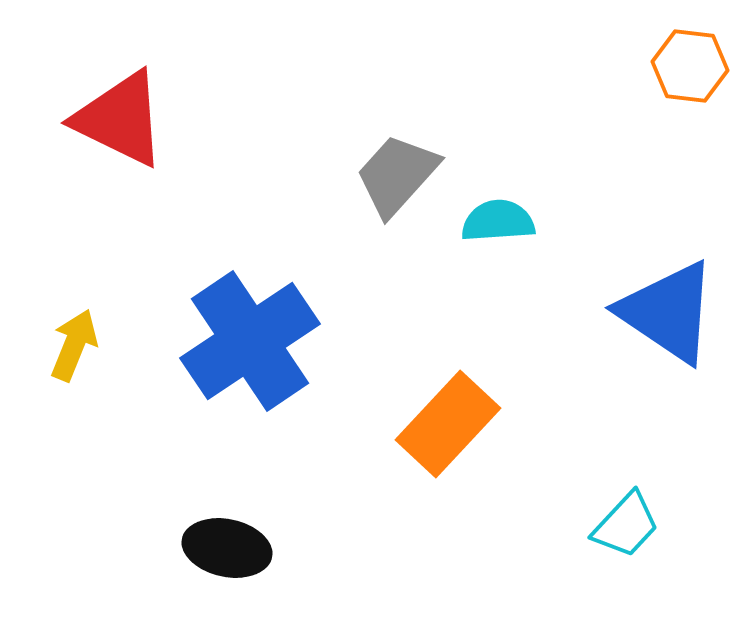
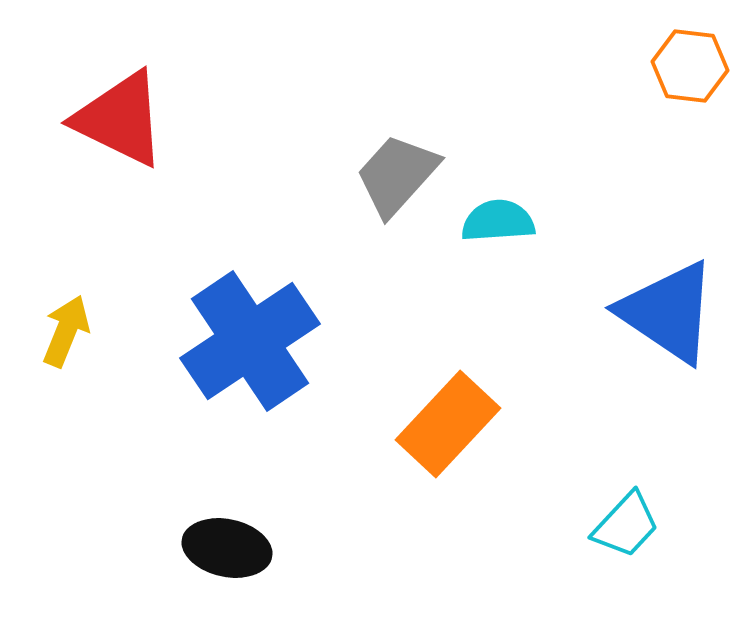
yellow arrow: moved 8 px left, 14 px up
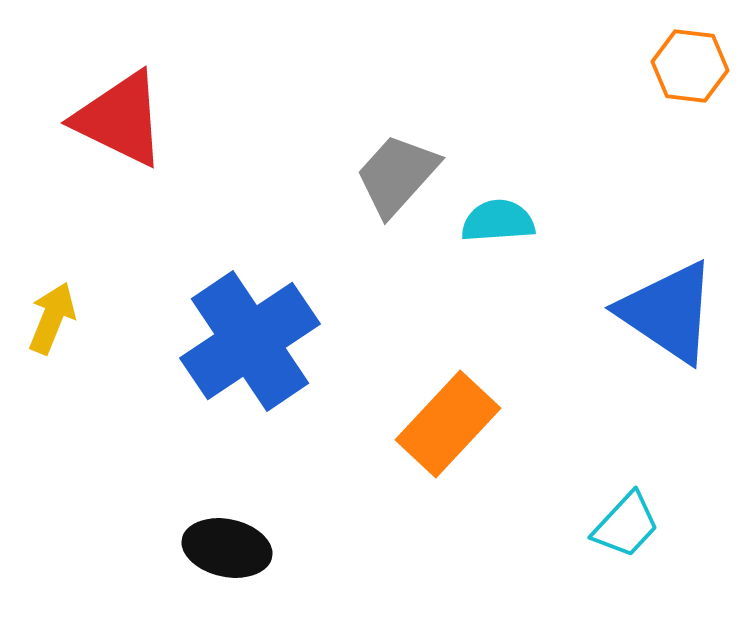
yellow arrow: moved 14 px left, 13 px up
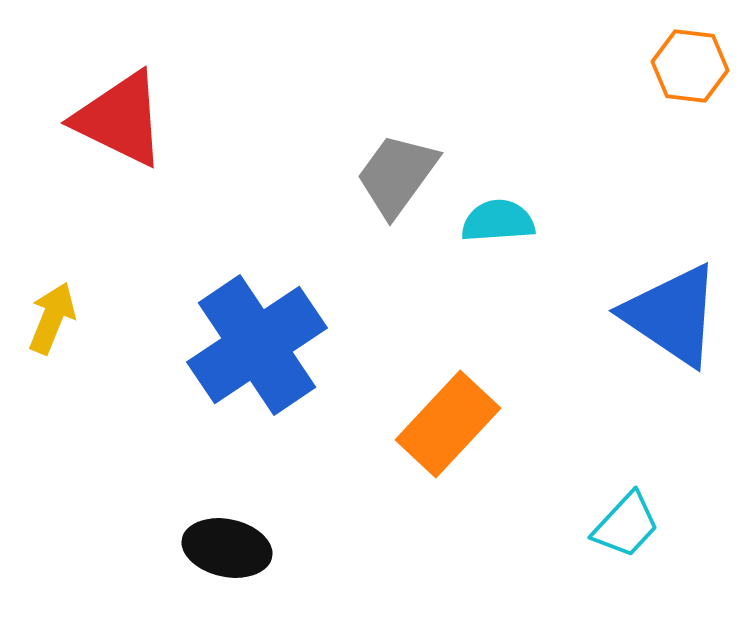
gray trapezoid: rotated 6 degrees counterclockwise
blue triangle: moved 4 px right, 3 px down
blue cross: moved 7 px right, 4 px down
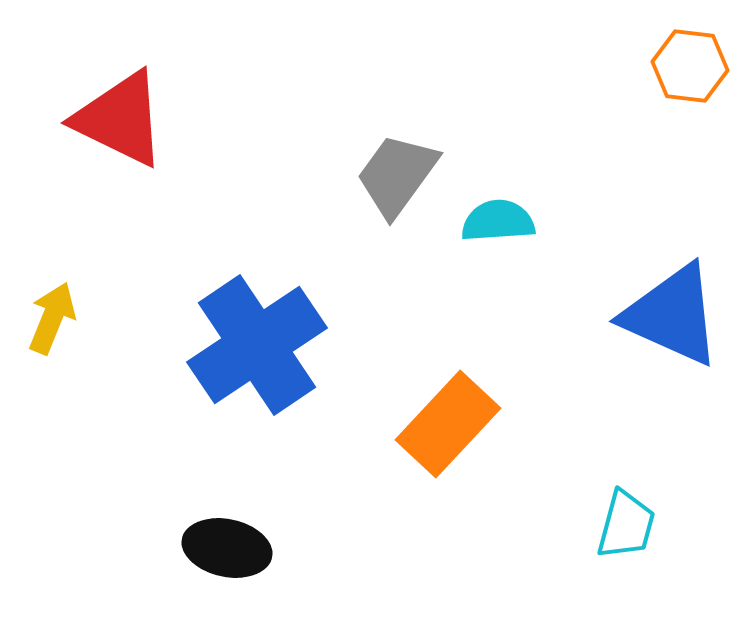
blue triangle: rotated 10 degrees counterclockwise
cyan trapezoid: rotated 28 degrees counterclockwise
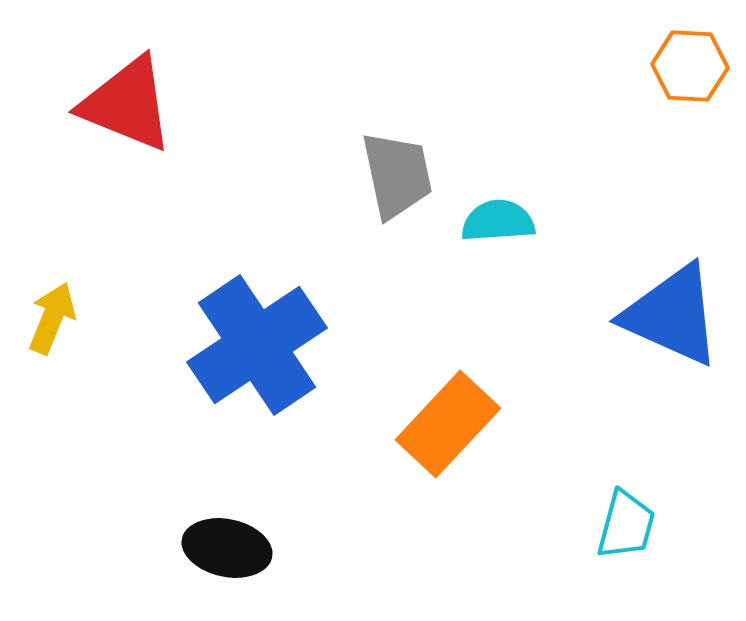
orange hexagon: rotated 4 degrees counterclockwise
red triangle: moved 7 px right, 15 px up; rotated 4 degrees counterclockwise
gray trapezoid: rotated 132 degrees clockwise
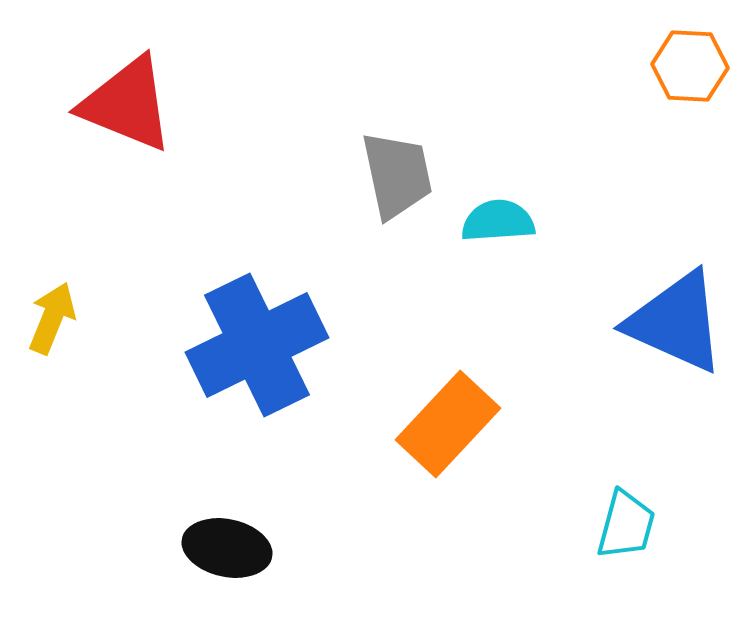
blue triangle: moved 4 px right, 7 px down
blue cross: rotated 8 degrees clockwise
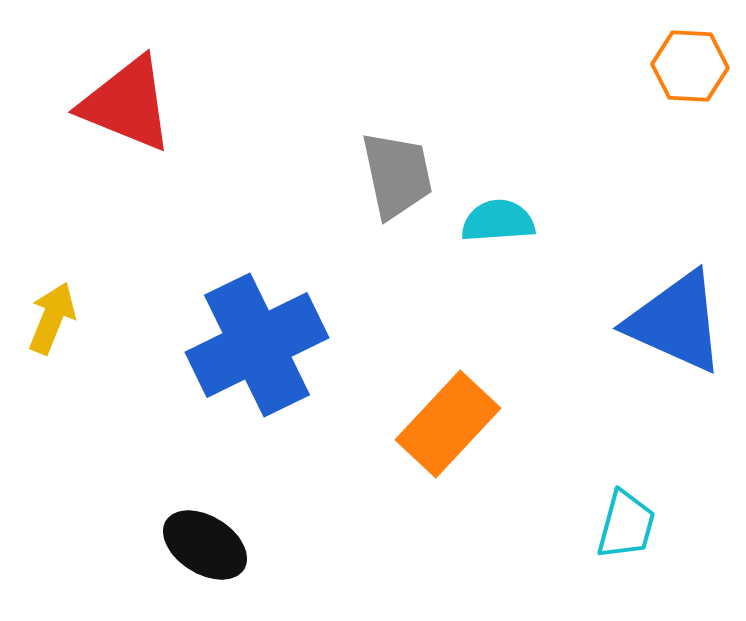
black ellipse: moved 22 px left, 3 px up; rotated 20 degrees clockwise
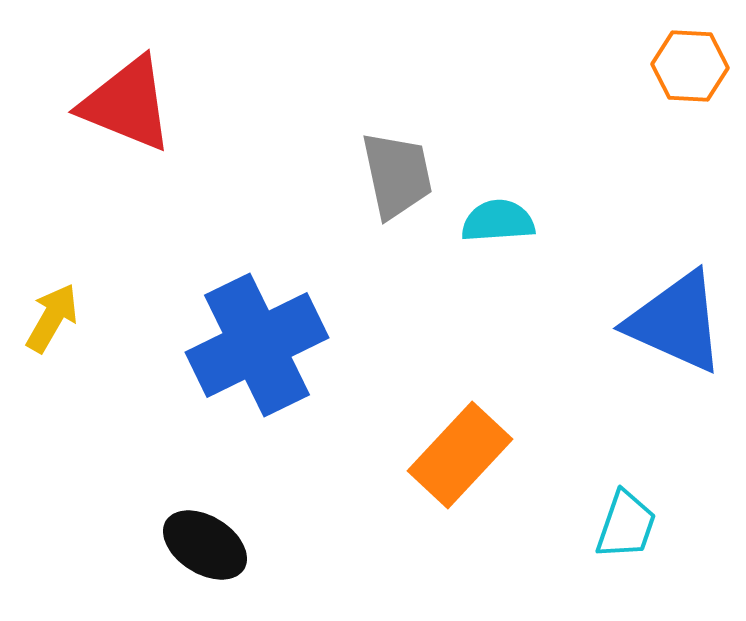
yellow arrow: rotated 8 degrees clockwise
orange rectangle: moved 12 px right, 31 px down
cyan trapezoid: rotated 4 degrees clockwise
